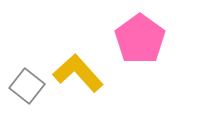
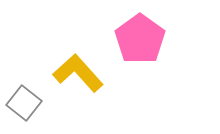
gray square: moved 3 px left, 17 px down
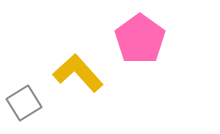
gray square: rotated 20 degrees clockwise
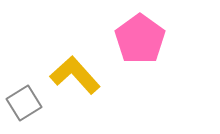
yellow L-shape: moved 3 px left, 2 px down
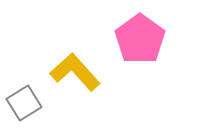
yellow L-shape: moved 3 px up
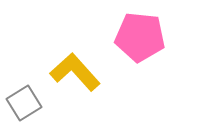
pink pentagon: moved 2 px up; rotated 30 degrees counterclockwise
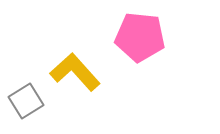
gray square: moved 2 px right, 2 px up
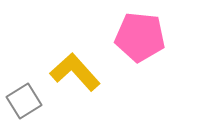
gray square: moved 2 px left
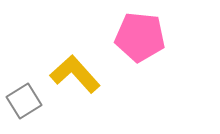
yellow L-shape: moved 2 px down
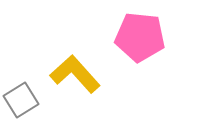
gray square: moved 3 px left, 1 px up
